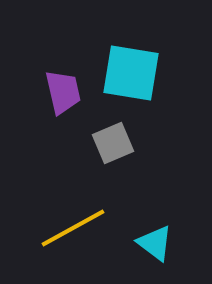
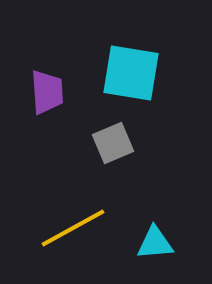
purple trapezoid: moved 16 px left; rotated 9 degrees clockwise
cyan triangle: rotated 42 degrees counterclockwise
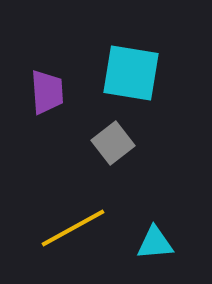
gray square: rotated 15 degrees counterclockwise
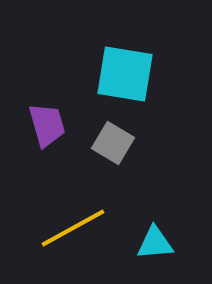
cyan square: moved 6 px left, 1 px down
purple trapezoid: moved 33 px down; rotated 12 degrees counterclockwise
gray square: rotated 21 degrees counterclockwise
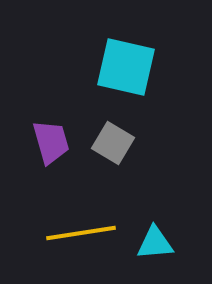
cyan square: moved 1 px right, 7 px up; rotated 4 degrees clockwise
purple trapezoid: moved 4 px right, 17 px down
yellow line: moved 8 px right, 5 px down; rotated 20 degrees clockwise
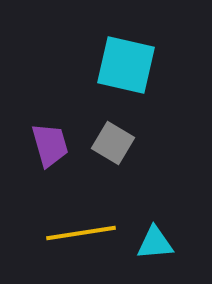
cyan square: moved 2 px up
purple trapezoid: moved 1 px left, 3 px down
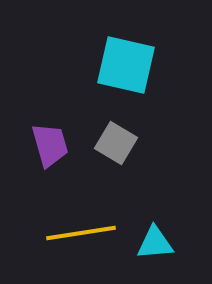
gray square: moved 3 px right
